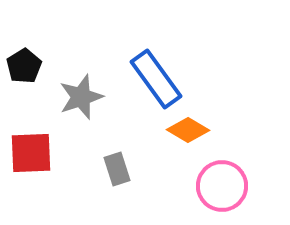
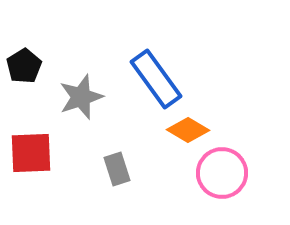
pink circle: moved 13 px up
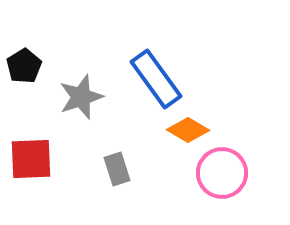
red square: moved 6 px down
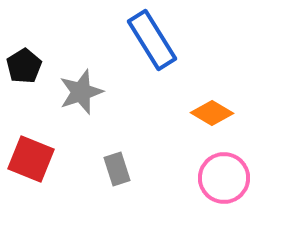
blue rectangle: moved 4 px left, 39 px up; rotated 4 degrees clockwise
gray star: moved 5 px up
orange diamond: moved 24 px right, 17 px up
red square: rotated 24 degrees clockwise
pink circle: moved 2 px right, 5 px down
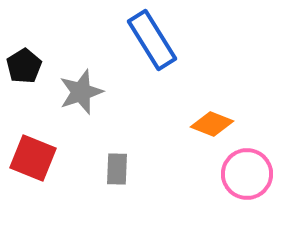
orange diamond: moved 11 px down; rotated 9 degrees counterclockwise
red square: moved 2 px right, 1 px up
gray rectangle: rotated 20 degrees clockwise
pink circle: moved 23 px right, 4 px up
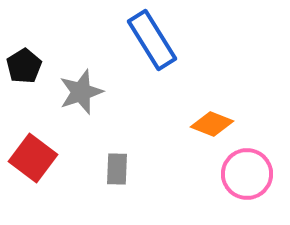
red square: rotated 15 degrees clockwise
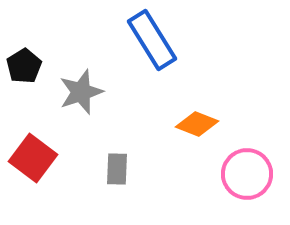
orange diamond: moved 15 px left
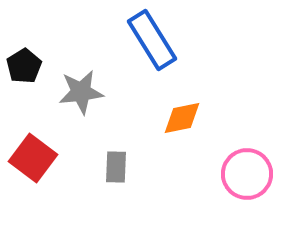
gray star: rotated 12 degrees clockwise
orange diamond: moved 15 px left, 6 px up; rotated 33 degrees counterclockwise
gray rectangle: moved 1 px left, 2 px up
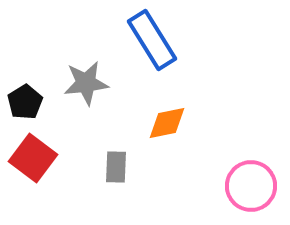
black pentagon: moved 1 px right, 36 px down
gray star: moved 5 px right, 9 px up
orange diamond: moved 15 px left, 5 px down
pink circle: moved 4 px right, 12 px down
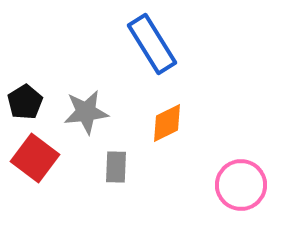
blue rectangle: moved 4 px down
gray star: moved 29 px down
orange diamond: rotated 15 degrees counterclockwise
red square: moved 2 px right
pink circle: moved 10 px left, 1 px up
